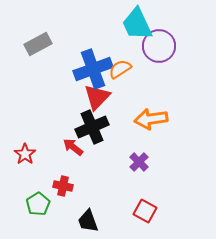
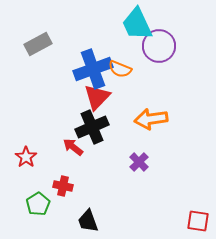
orange semicircle: rotated 125 degrees counterclockwise
red star: moved 1 px right, 3 px down
red square: moved 53 px right, 10 px down; rotated 20 degrees counterclockwise
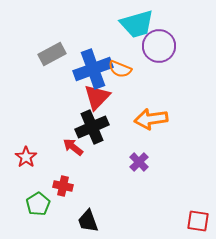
cyan trapezoid: rotated 81 degrees counterclockwise
gray rectangle: moved 14 px right, 10 px down
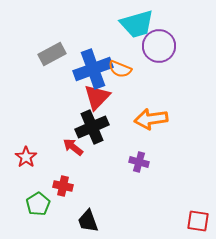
purple cross: rotated 30 degrees counterclockwise
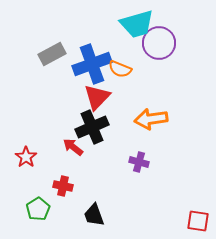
purple circle: moved 3 px up
blue cross: moved 1 px left, 5 px up
green pentagon: moved 5 px down
black trapezoid: moved 6 px right, 6 px up
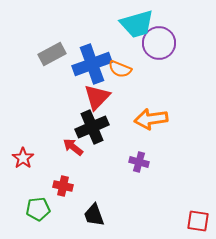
red star: moved 3 px left, 1 px down
green pentagon: rotated 25 degrees clockwise
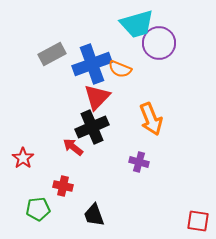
orange arrow: rotated 104 degrees counterclockwise
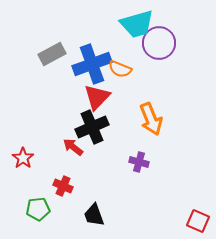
red cross: rotated 12 degrees clockwise
red square: rotated 15 degrees clockwise
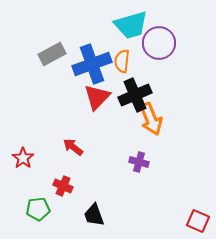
cyan trapezoid: moved 6 px left, 1 px down
orange semicircle: moved 2 px right, 8 px up; rotated 75 degrees clockwise
black cross: moved 43 px right, 32 px up
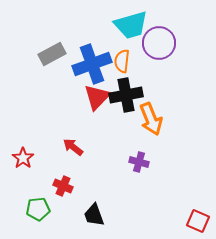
black cross: moved 9 px left; rotated 12 degrees clockwise
